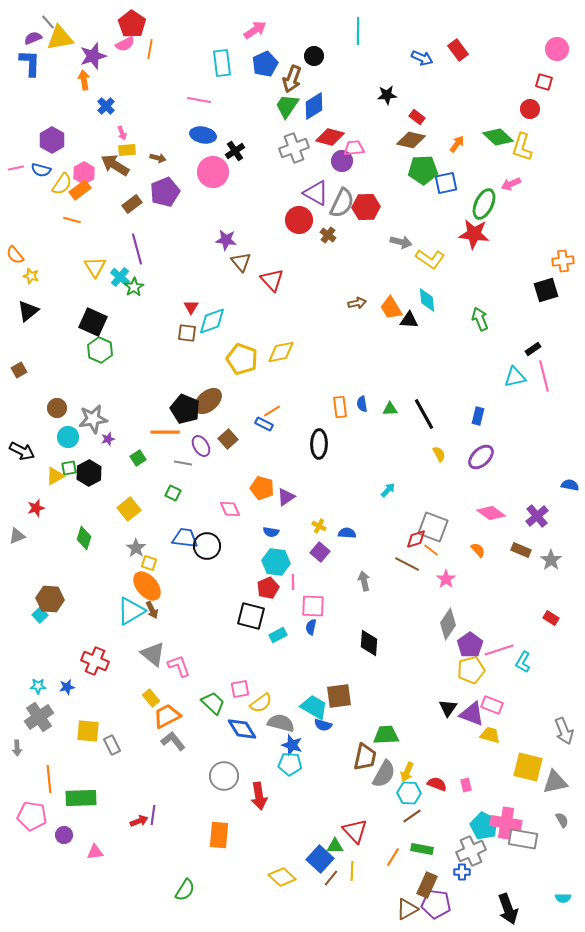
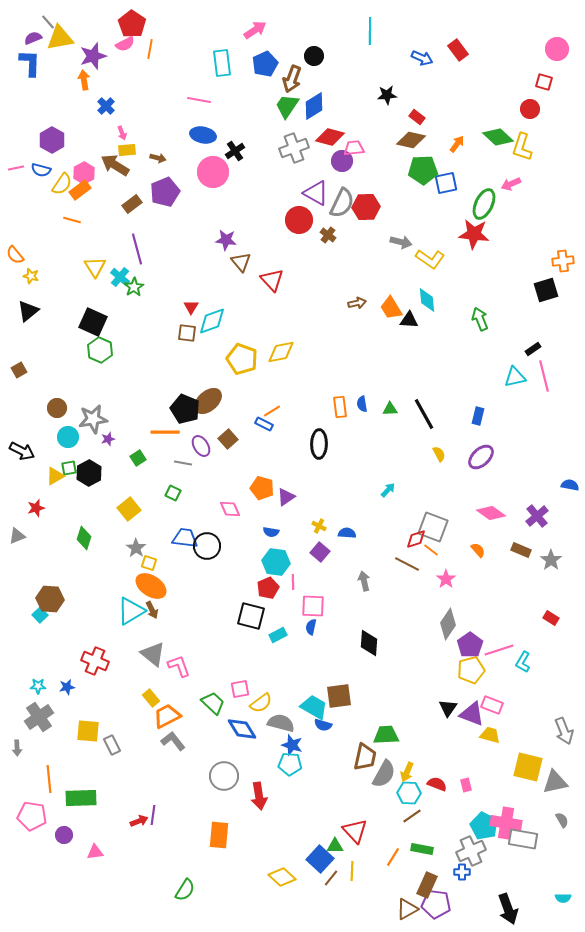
cyan line at (358, 31): moved 12 px right
orange ellipse at (147, 586): moved 4 px right; rotated 16 degrees counterclockwise
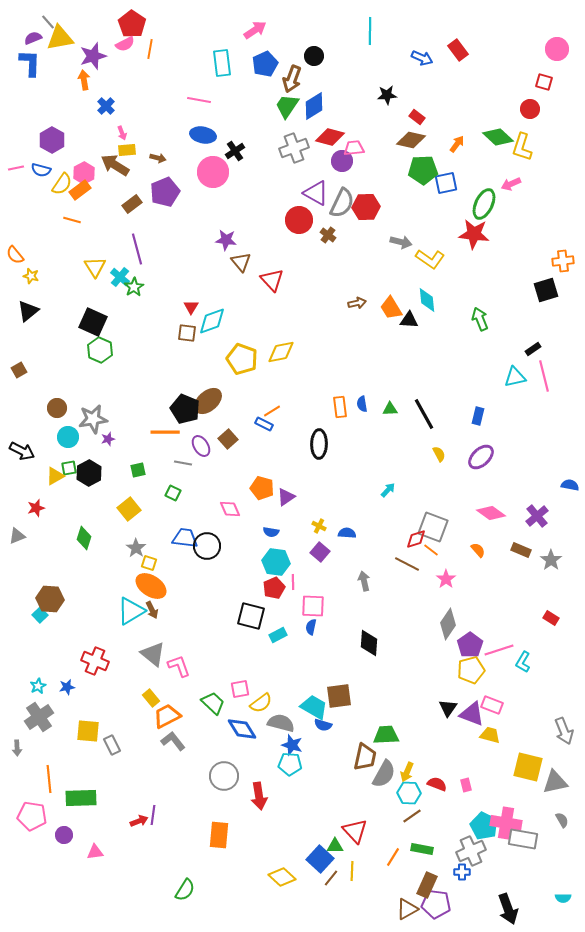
green square at (138, 458): moved 12 px down; rotated 21 degrees clockwise
red pentagon at (268, 588): moved 6 px right
cyan star at (38, 686): rotated 28 degrees counterclockwise
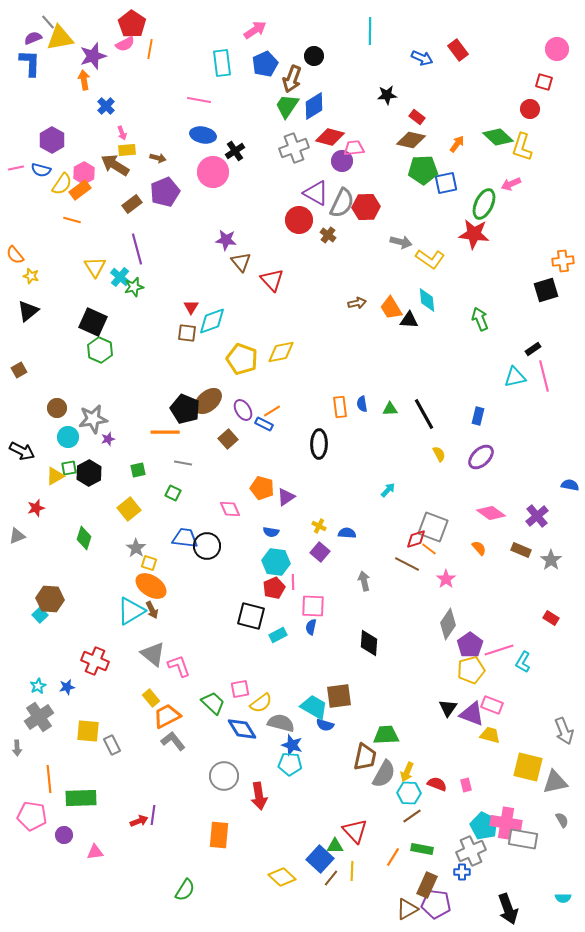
green star at (134, 287): rotated 18 degrees clockwise
purple ellipse at (201, 446): moved 42 px right, 36 px up
orange line at (431, 550): moved 2 px left, 1 px up
orange semicircle at (478, 550): moved 1 px right, 2 px up
blue semicircle at (323, 725): moved 2 px right
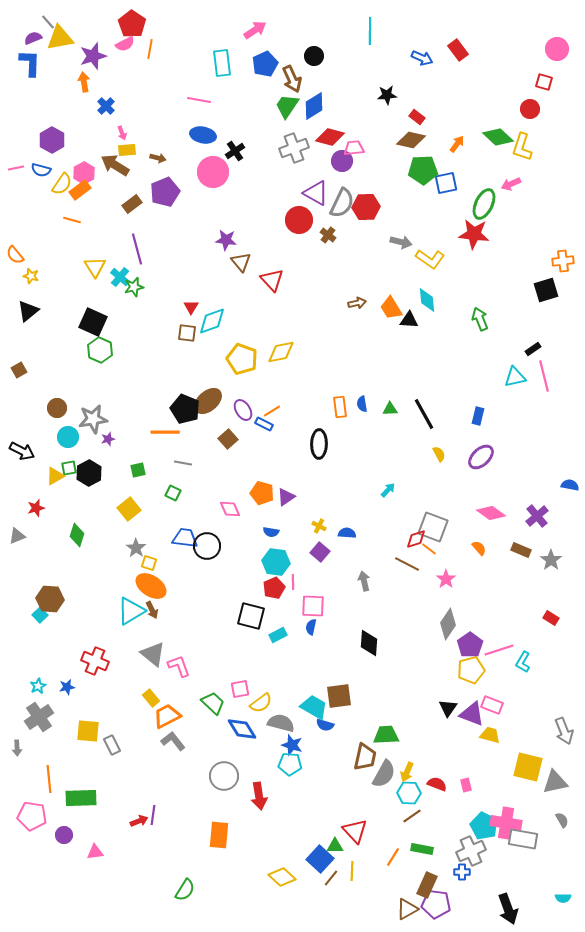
brown arrow at (292, 79): rotated 44 degrees counterclockwise
orange arrow at (84, 80): moved 2 px down
orange pentagon at (262, 488): moved 5 px down
green diamond at (84, 538): moved 7 px left, 3 px up
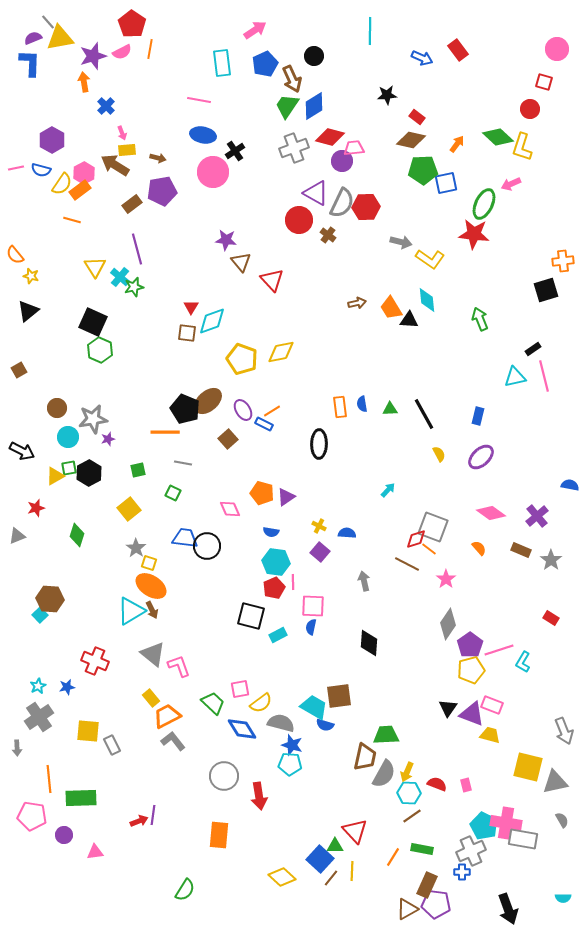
pink semicircle at (125, 44): moved 3 px left, 8 px down
purple pentagon at (165, 192): moved 3 px left, 1 px up; rotated 12 degrees clockwise
